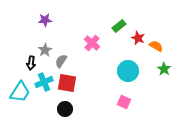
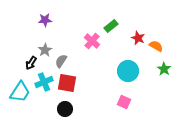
green rectangle: moved 8 px left
pink cross: moved 2 px up
black arrow: rotated 24 degrees clockwise
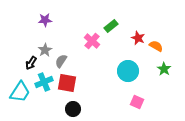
pink square: moved 13 px right
black circle: moved 8 px right
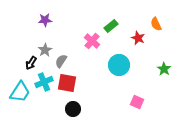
orange semicircle: moved 22 px up; rotated 144 degrees counterclockwise
cyan circle: moved 9 px left, 6 px up
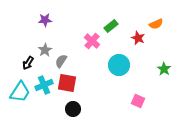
orange semicircle: rotated 88 degrees counterclockwise
black arrow: moved 3 px left
cyan cross: moved 3 px down
pink square: moved 1 px right, 1 px up
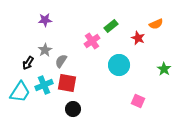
pink cross: rotated 14 degrees clockwise
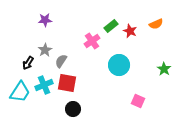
red star: moved 8 px left, 7 px up
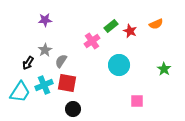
pink square: moved 1 px left; rotated 24 degrees counterclockwise
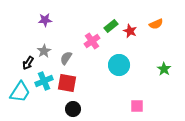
gray star: moved 1 px left, 1 px down
gray semicircle: moved 5 px right, 3 px up
cyan cross: moved 4 px up
pink square: moved 5 px down
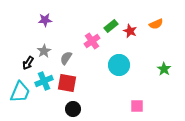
cyan trapezoid: rotated 10 degrees counterclockwise
